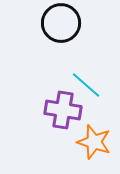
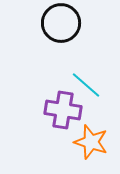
orange star: moved 3 px left
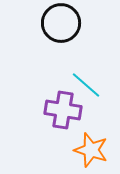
orange star: moved 8 px down
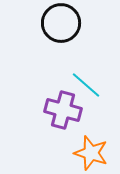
purple cross: rotated 6 degrees clockwise
orange star: moved 3 px down
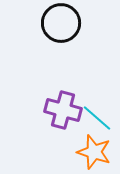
cyan line: moved 11 px right, 33 px down
orange star: moved 3 px right, 1 px up
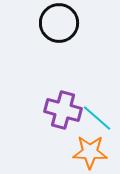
black circle: moved 2 px left
orange star: moved 4 px left; rotated 16 degrees counterclockwise
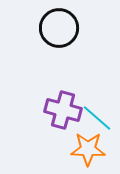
black circle: moved 5 px down
orange star: moved 2 px left, 3 px up
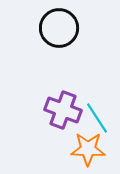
purple cross: rotated 6 degrees clockwise
cyan line: rotated 16 degrees clockwise
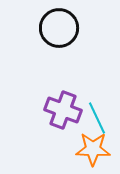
cyan line: rotated 8 degrees clockwise
orange star: moved 5 px right
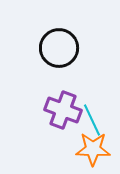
black circle: moved 20 px down
cyan line: moved 5 px left, 2 px down
